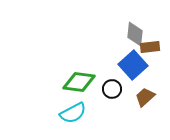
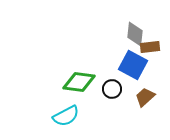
blue square: rotated 20 degrees counterclockwise
cyan semicircle: moved 7 px left, 3 px down
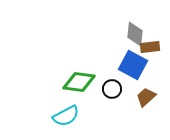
brown trapezoid: moved 1 px right
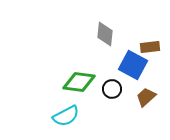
gray diamond: moved 30 px left
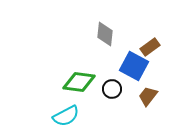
brown rectangle: rotated 30 degrees counterclockwise
blue square: moved 1 px right, 1 px down
brown trapezoid: moved 2 px right, 1 px up; rotated 10 degrees counterclockwise
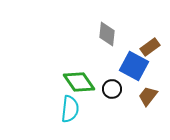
gray diamond: moved 2 px right
green diamond: rotated 48 degrees clockwise
cyan semicircle: moved 4 px right, 7 px up; rotated 56 degrees counterclockwise
